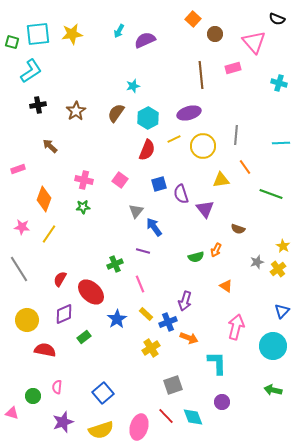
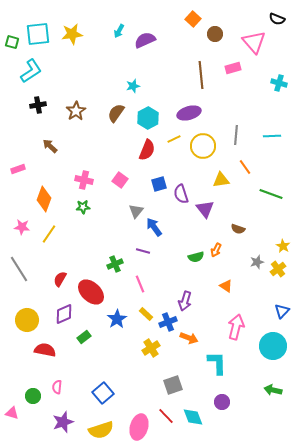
cyan line at (281, 143): moved 9 px left, 7 px up
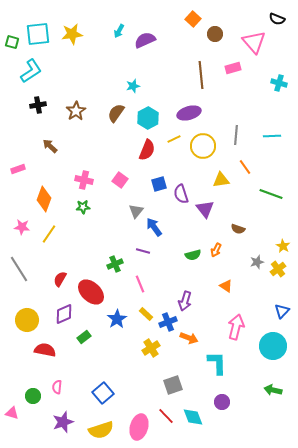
green semicircle at (196, 257): moved 3 px left, 2 px up
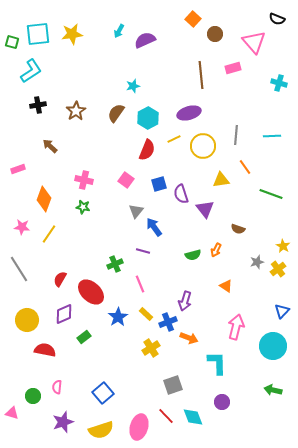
pink square at (120, 180): moved 6 px right
green star at (83, 207): rotated 16 degrees clockwise
blue star at (117, 319): moved 1 px right, 2 px up
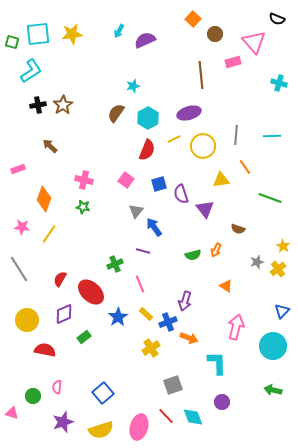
pink rectangle at (233, 68): moved 6 px up
brown star at (76, 111): moved 13 px left, 6 px up
green line at (271, 194): moved 1 px left, 4 px down
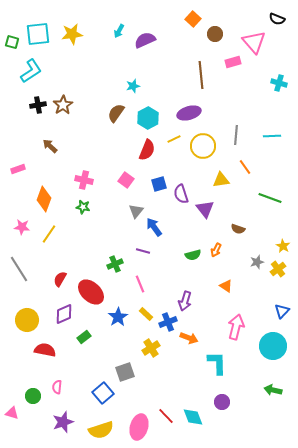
gray square at (173, 385): moved 48 px left, 13 px up
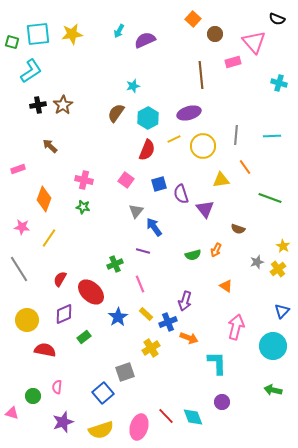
yellow line at (49, 234): moved 4 px down
